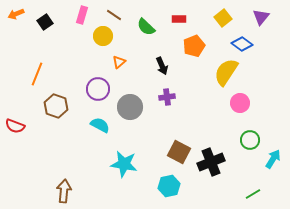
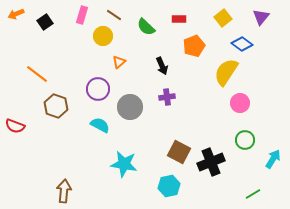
orange line: rotated 75 degrees counterclockwise
green circle: moved 5 px left
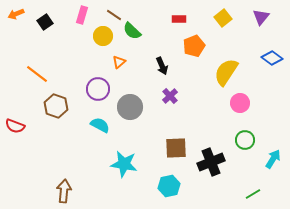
green semicircle: moved 14 px left, 4 px down
blue diamond: moved 30 px right, 14 px down
purple cross: moved 3 px right, 1 px up; rotated 35 degrees counterclockwise
brown square: moved 3 px left, 4 px up; rotated 30 degrees counterclockwise
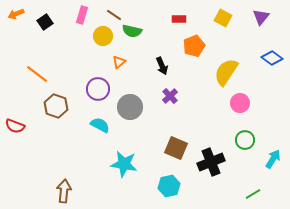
yellow square: rotated 24 degrees counterclockwise
green semicircle: rotated 30 degrees counterclockwise
brown square: rotated 25 degrees clockwise
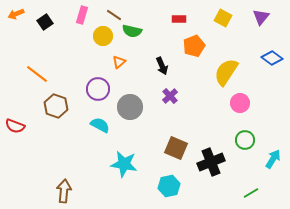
green line: moved 2 px left, 1 px up
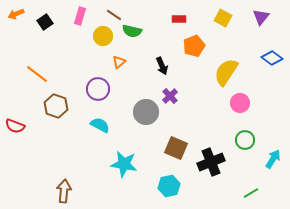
pink rectangle: moved 2 px left, 1 px down
gray circle: moved 16 px right, 5 px down
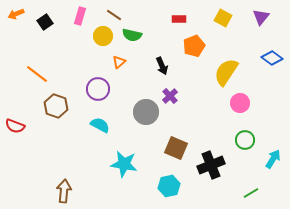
green semicircle: moved 4 px down
black cross: moved 3 px down
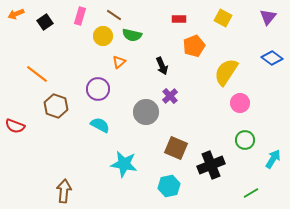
purple triangle: moved 7 px right
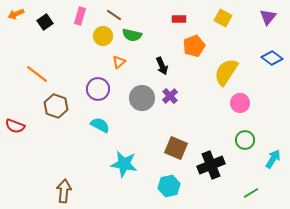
gray circle: moved 4 px left, 14 px up
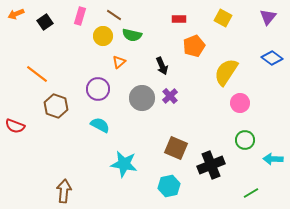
cyan arrow: rotated 120 degrees counterclockwise
